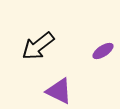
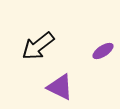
purple triangle: moved 1 px right, 4 px up
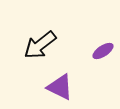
black arrow: moved 2 px right, 1 px up
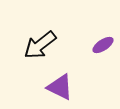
purple ellipse: moved 6 px up
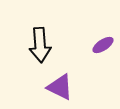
black arrow: rotated 56 degrees counterclockwise
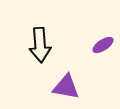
purple triangle: moved 6 px right; rotated 16 degrees counterclockwise
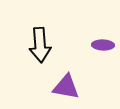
purple ellipse: rotated 35 degrees clockwise
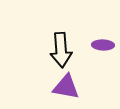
black arrow: moved 21 px right, 5 px down
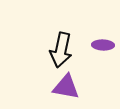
black arrow: rotated 16 degrees clockwise
